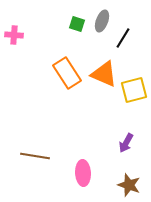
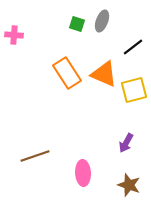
black line: moved 10 px right, 9 px down; rotated 20 degrees clockwise
brown line: rotated 28 degrees counterclockwise
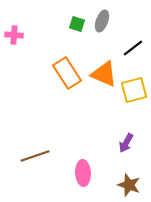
black line: moved 1 px down
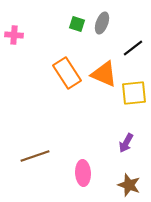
gray ellipse: moved 2 px down
yellow square: moved 3 px down; rotated 8 degrees clockwise
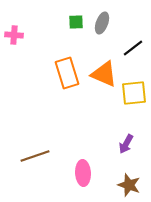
green square: moved 1 px left, 2 px up; rotated 21 degrees counterclockwise
orange rectangle: rotated 16 degrees clockwise
purple arrow: moved 1 px down
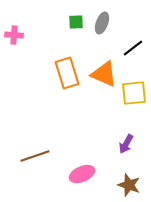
pink ellipse: moved 1 px left, 1 px down; rotated 70 degrees clockwise
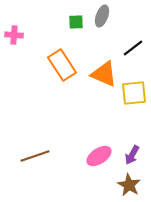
gray ellipse: moved 7 px up
orange rectangle: moved 5 px left, 8 px up; rotated 16 degrees counterclockwise
purple arrow: moved 6 px right, 11 px down
pink ellipse: moved 17 px right, 18 px up; rotated 10 degrees counterclockwise
brown star: rotated 10 degrees clockwise
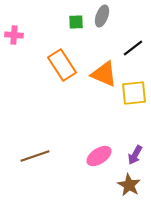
purple arrow: moved 3 px right
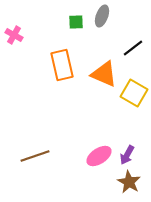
pink cross: rotated 24 degrees clockwise
orange rectangle: rotated 20 degrees clockwise
yellow square: rotated 36 degrees clockwise
purple arrow: moved 8 px left
brown star: moved 3 px up
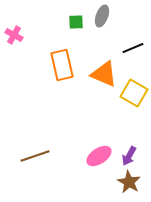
black line: rotated 15 degrees clockwise
purple arrow: moved 2 px right, 1 px down
